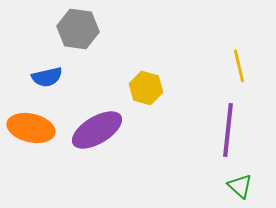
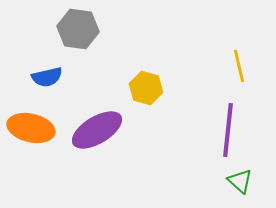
green triangle: moved 5 px up
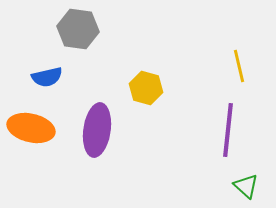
purple ellipse: rotated 51 degrees counterclockwise
green triangle: moved 6 px right, 5 px down
